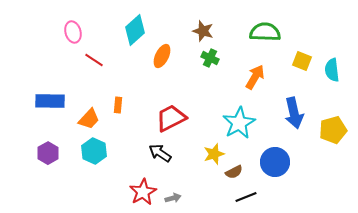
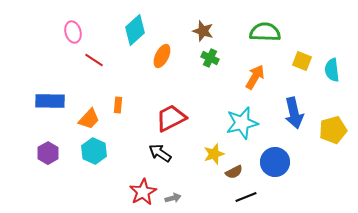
cyan star: moved 3 px right; rotated 16 degrees clockwise
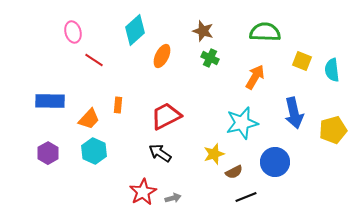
red trapezoid: moved 5 px left, 2 px up
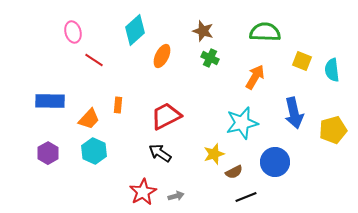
gray arrow: moved 3 px right, 2 px up
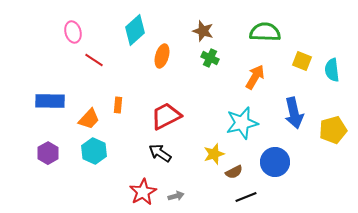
orange ellipse: rotated 10 degrees counterclockwise
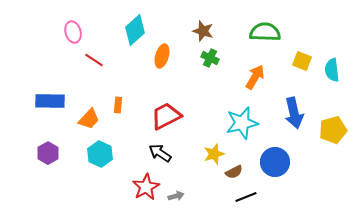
cyan hexagon: moved 6 px right, 3 px down
red star: moved 3 px right, 5 px up
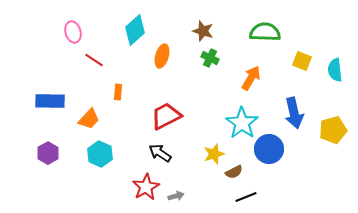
cyan semicircle: moved 3 px right
orange arrow: moved 4 px left, 1 px down
orange rectangle: moved 13 px up
cyan star: rotated 24 degrees counterclockwise
blue circle: moved 6 px left, 13 px up
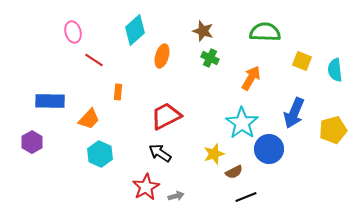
blue arrow: rotated 36 degrees clockwise
purple hexagon: moved 16 px left, 11 px up
